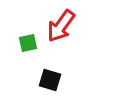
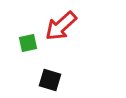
red arrow: rotated 12 degrees clockwise
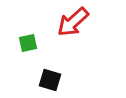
red arrow: moved 12 px right, 4 px up
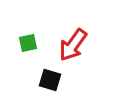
red arrow: moved 23 px down; rotated 12 degrees counterclockwise
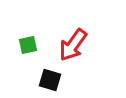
green square: moved 2 px down
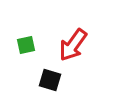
green square: moved 2 px left
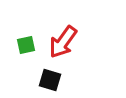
red arrow: moved 10 px left, 3 px up
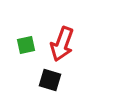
red arrow: moved 1 px left, 2 px down; rotated 16 degrees counterclockwise
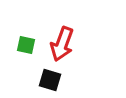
green square: rotated 24 degrees clockwise
